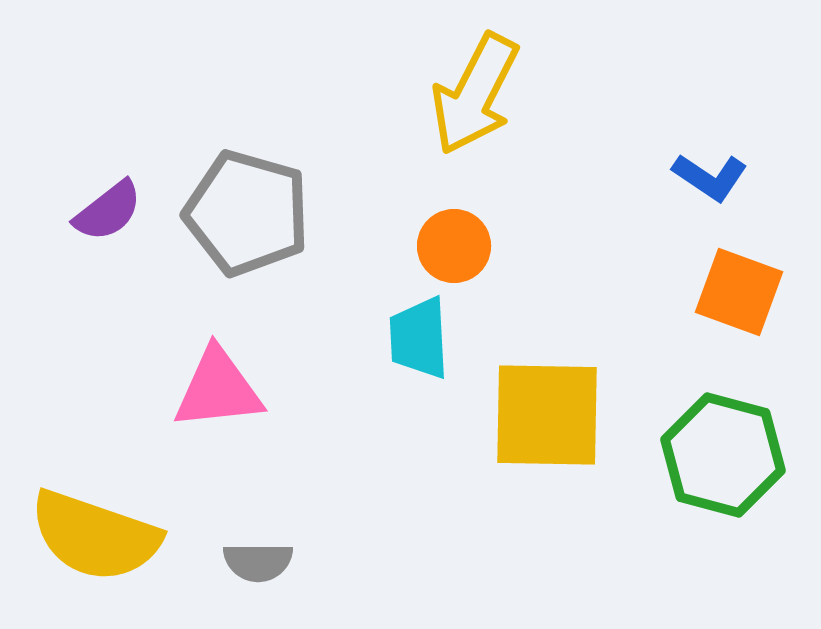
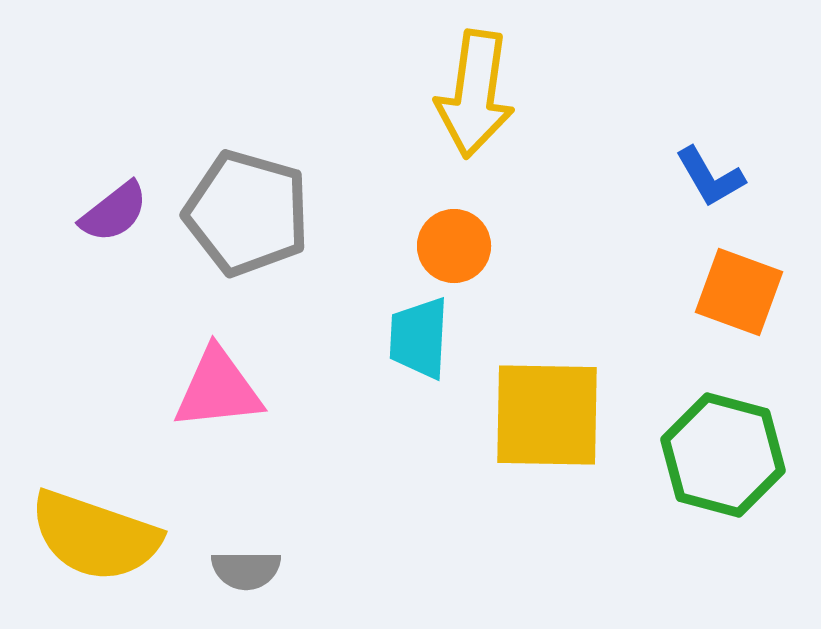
yellow arrow: rotated 19 degrees counterclockwise
blue L-shape: rotated 26 degrees clockwise
purple semicircle: moved 6 px right, 1 px down
cyan trapezoid: rotated 6 degrees clockwise
gray semicircle: moved 12 px left, 8 px down
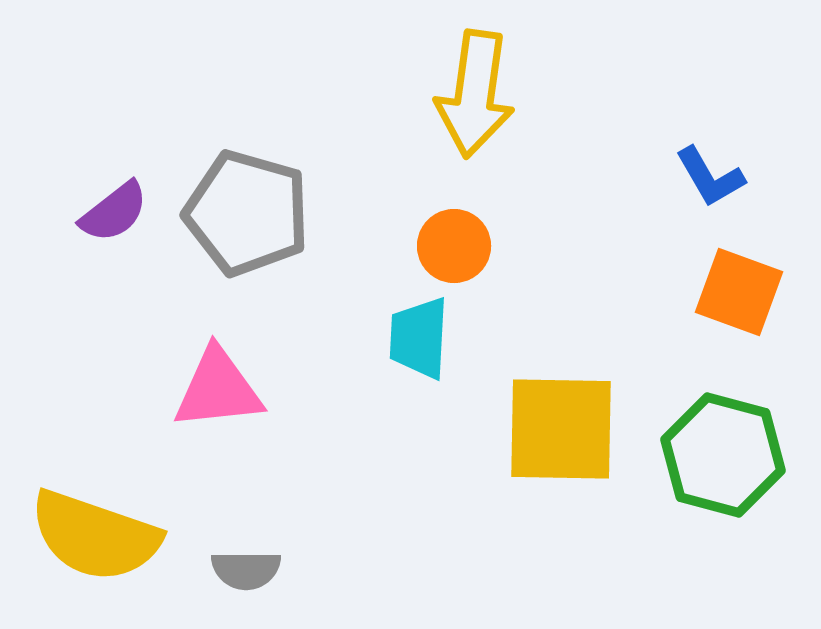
yellow square: moved 14 px right, 14 px down
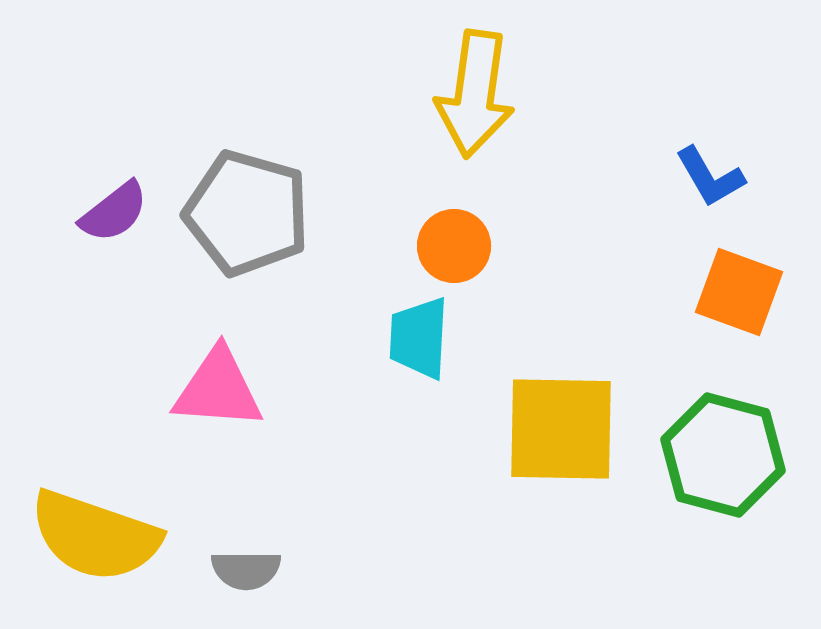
pink triangle: rotated 10 degrees clockwise
